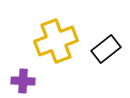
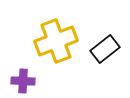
black rectangle: moved 1 px left
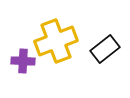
purple cross: moved 20 px up
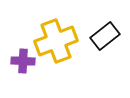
black rectangle: moved 13 px up
